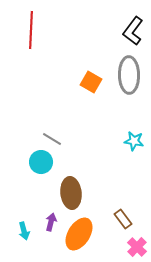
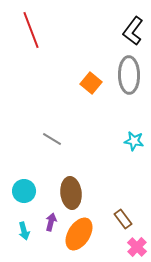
red line: rotated 24 degrees counterclockwise
orange square: moved 1 px down; rotated 10 degrees clockwise
cyan circle: moved 17 px left, 29 px down
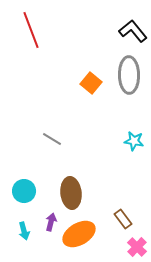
black L-shape: rotated 104 degrees clockwise
orange ellipse: rotated 28 degrees clockwise
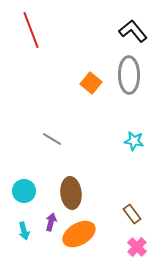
brown rectangle: moved 9 px right, 5 px up
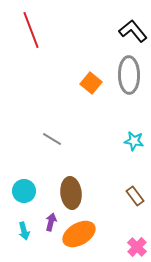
brown rectangle: moved 3 px right, 18 px up
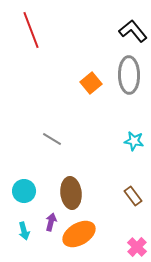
orange square: rotated 10 degrees clockwise
brown rectangle: moved 2 px left
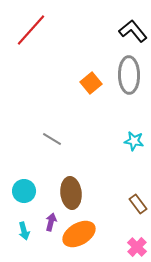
red line: rotated 63 degrees clockwise
brown rectangle: moved 5 px right, 8 px down
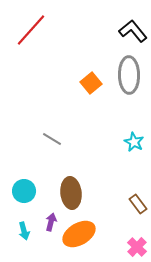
cyan star: moved 1 px down; rotated 18 degrees clockwise
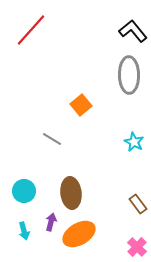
orange square: moved 10 px left, 22 px down
